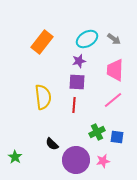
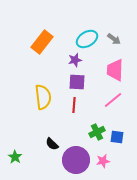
purple star: moved 4 px left, 1 px up
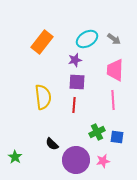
pink line: rotated 54 degrees counterclockwise
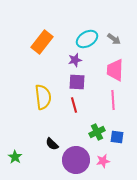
red line: rotated 21 degrees counterclockwise
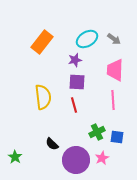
pink star: moved 1 px left, 3 px up; rotated 16 degrees counterclockwise
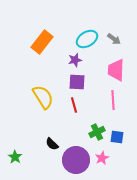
pink trapezoid: moved 1 px right
yellow semicircle: rotated 25 degrees counterclockwise
